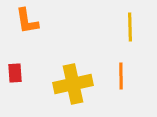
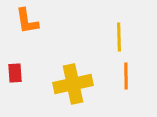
yellow line: moved 11 px left, 10 px down
orange line: moved 5 px right
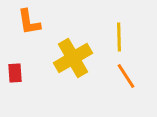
orange L-shape: moved 2 px right, 1 px down
orange line: rotated 32 degrees counterclockwise
yellow cross: moved 26 px up; rotated 18 degrees counterclockwise
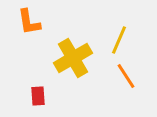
yellow line: moved 3 px down; rotated 24 degrees clockwise
red rectangle: moved 23 px right, 23 px down
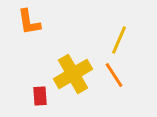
yellow cross: moved 16 px down
orange line: moved 12 px left, 1 px up
red rectangle: moved 2 px right
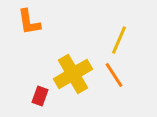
red rectangle: rotated 24 degrees clockwise
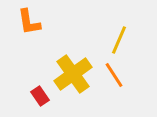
yellow cross: rotated 6 degrees counterclockwise
red rectangle: rotated 54 degrees counterclockwise
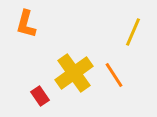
orange L-shape: moved 3 px left, 2 px down; rotated 24 degrees clockwise
yellow line: moved 14 px right, 8 px up
yellow cross: moved 1 px right, 1 px up
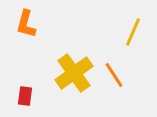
red rectangle: moved 15 px left; rotated 42 degrees clockwise
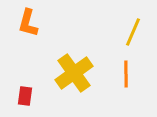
orange L-shape: moved 2 px right, 1 px up
orange line: moved 12 px right, 1 px up; rotated 32 degrees clockwise
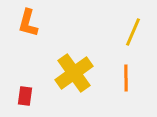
orange line: moved 4 px down
